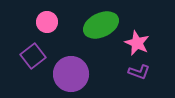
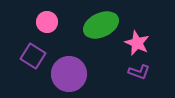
purple square: rotated 20 degrees counterclockwise
purple circle: moved 2 px left
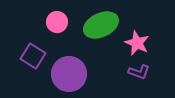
pink circle: moved 10 px right
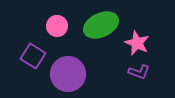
pink circle: moved 4 px down
purple circle: moved 1 px left
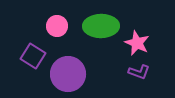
green ellipse: moved 1 px down; rotated 24 degrees clockwise
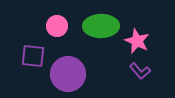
pink star: moved 2 px up
purple square: rotated 25 degrees counterclockwise
purple L-shape: moved 1 px right, 1 px up; rotated 30 degrees clockwise
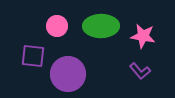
pink star: moved 6 px right, 5 px up; rotated 15 degrees counterclockwise
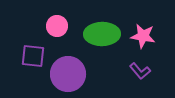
green ellipse: moved 1 px right, 8 px down
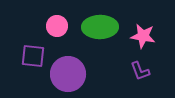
green ellipse: moved 2 px left, 7 px up
purple L-shape: rotated 20 degrees clockwise
